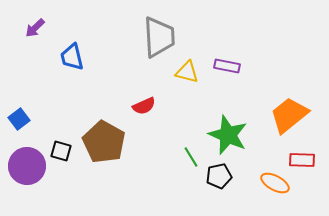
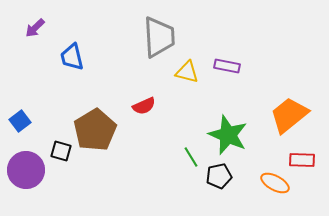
blue square: moved 1 px right, 2 px down
brown pentagon: moved 9 px left, 12 px up; rotated 12 degrees clockwise
purple circle: moved 1 px left, 4 px down
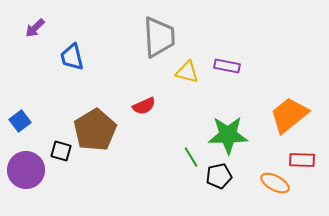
green star: rotated 24 degrees counterclockwise
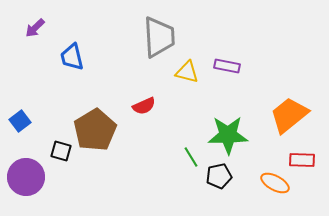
purple circle: moved 7 px down
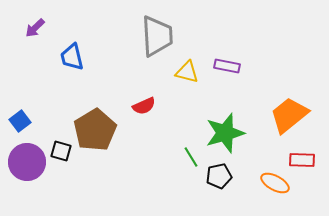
gray trapezoid: moved 2 px left, 1 px up
green star: moved 3 px left, 2 px up; rotated 15 degrees counterclockwise
purple circle: moved 1 px right, 15 px up
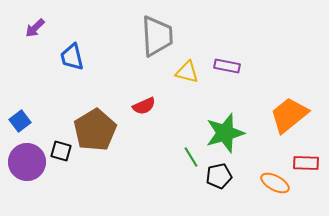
red rectangle: moved 4 px right, 3 px down
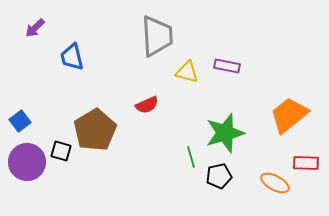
red semicircle: moved 3 px right, 1 px up
green line: rotated 15 degrees clockwise
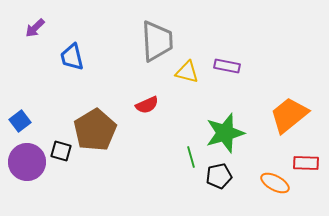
gray trapezoid: moved 5 px down
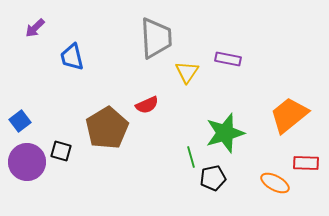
gray trapezoid: moved 1 px left, 3 px up
purple rectangle: moved 1 px right, 7 px up
yellow triangle: rotated 50 degrees clockwise
brown pentagon: moved 12 px right, 2 px up
black pentagon: moved 6 px left, 2 px down
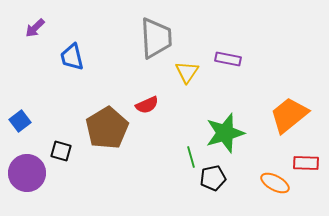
purple circle: moved 11 px down
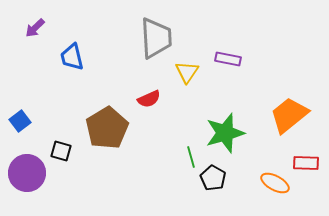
red semicircle: moved 2 px right, 6 px up
black pentagon: rotated 30 degrees counterclockwise
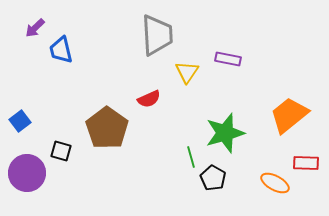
gray trapezoid: moved 1 px right, 3 px up
blue trapezoid: moved 11 px left, 7 px up
brown pentagon: rotated 6 degrees counterclockwise
